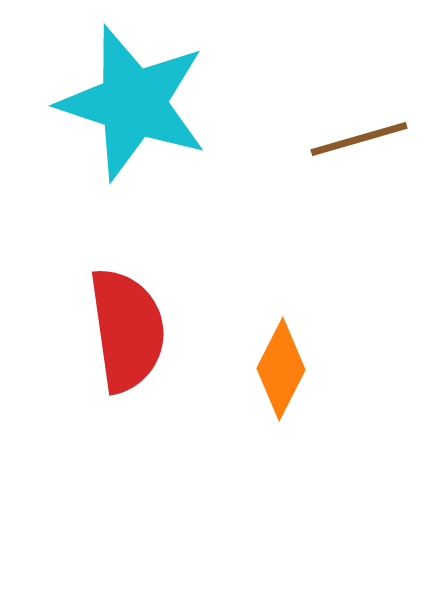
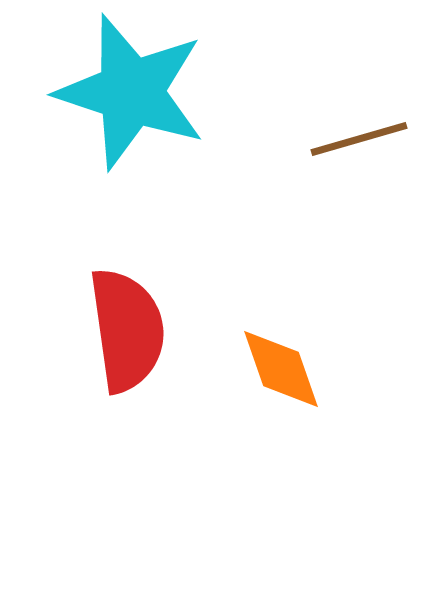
cyan star: moved 2 px left, 11 px up
orange diamond: rotated 46 degrees counterclockwise
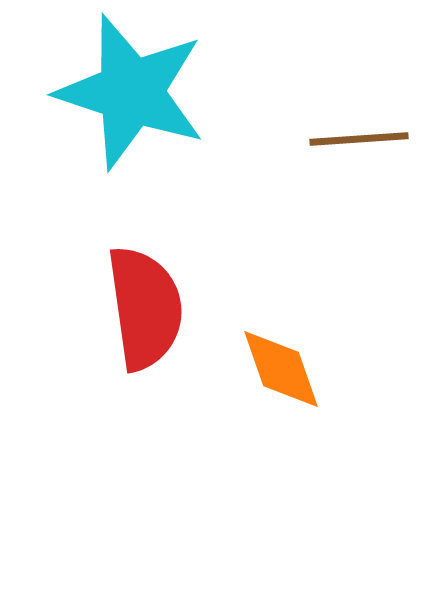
brown line: rotated 12 degrees clockwise
red semicircle: moved 18 px right, 22 px up
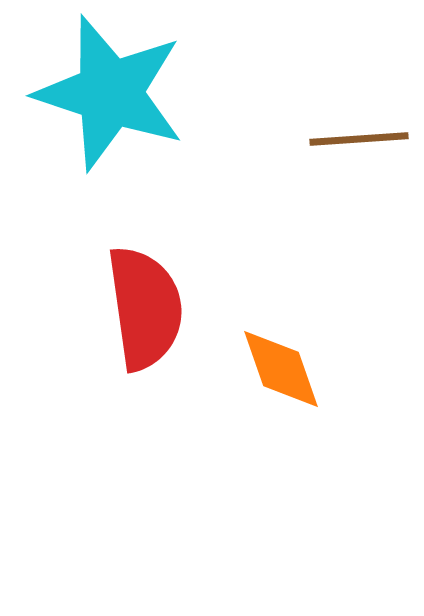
cyan star: moved 21 px left, 1 px down
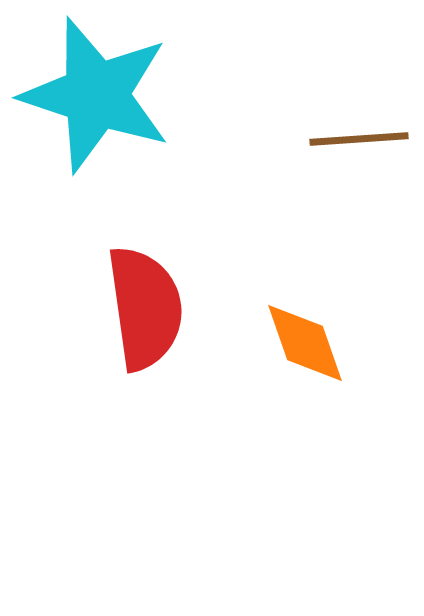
cyan star: moved 14 px left, 2 px down
orange diamond: moved 24 px right, 26 px up
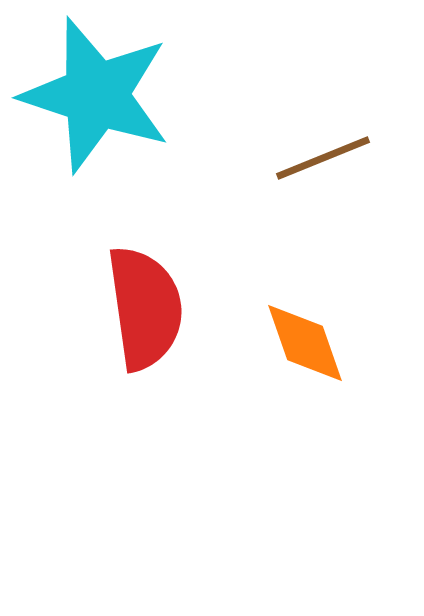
brown line: moved 36 px left, 19 px down; rotated 18 degrees counterclockwise
